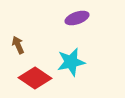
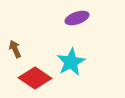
brown arrow: moved 3 px left, 4 px down
cyan star: rotated 16 degrees counterclockwise
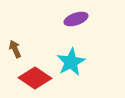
purple ellipse: moved 1 px left, 1 px down
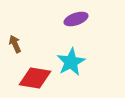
brown arrow: moved 5 px up
red diamond: rotated 24 degrees counterclockwise
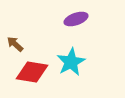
brown arrow: rotated 24 degrees counterclockwise
red diamond: moved 3 px left, 6 px up
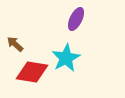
purple ellipse: rotated 45 degrees counterclockwise
cyan star: moved 5 px left, 4 px up
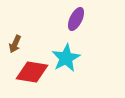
brown arrow: rotated 108 degrees counterclockwise
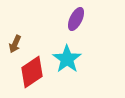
cyan star: moved 1 px right, 1 px down; rotated 8 degrees counterclockwise
red diamond: rotated 44 degrees counterclockwise
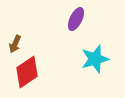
cyan star: moved 28 px right; rotated 20 degrees clockwise
red diamond: moved 5 px left
